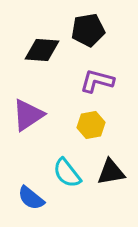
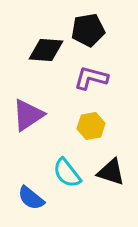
black diamond: moved 4 px right
purple L-shape: moved 6 px left, 3 px up
yellow hexagon: moved 1 px down
black triangle: rotated 28 degrees clockwise
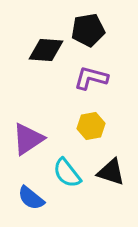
purple triangle: moved 24 px down
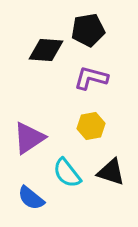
purple triangle: moved 1 px right, 1 px up
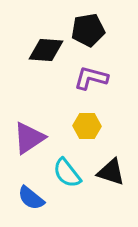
yellow hexagon: moved 4 px left; rotated 12 degrees clockwise
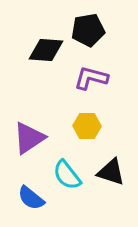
cyan semicircle: moved 2 px down
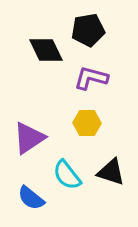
black diamond: rotated 60 degrees clockwise
yellow hexagon: moved 3 px up
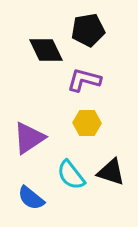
purple L-shape: moved 7 px left, 2 px down
cyan semicircle: moved 4 px right
